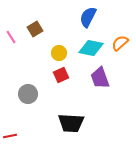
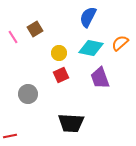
pink line: moved 2 px right
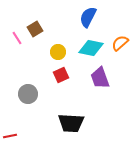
pink line: moved 4 px right, 1 px down
yellow circle: moved 1 px left, 1 px up
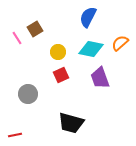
cyan diamond: moved 1 px down
black trapezoid: rotated 12 degrees clockwise
red line: moved 5 px right, 1 px up
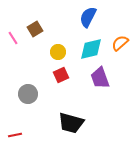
pink line: moved 4 px left
cyan diamond: rotated 25 degrees counterclockwise
